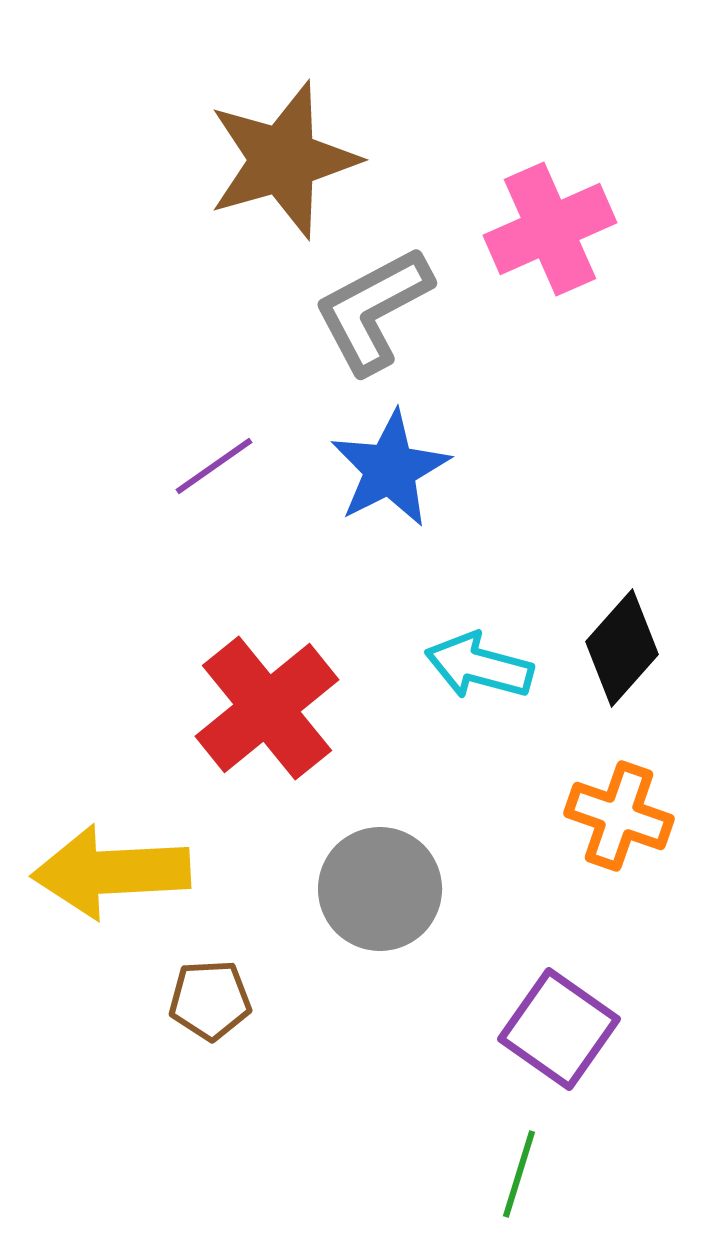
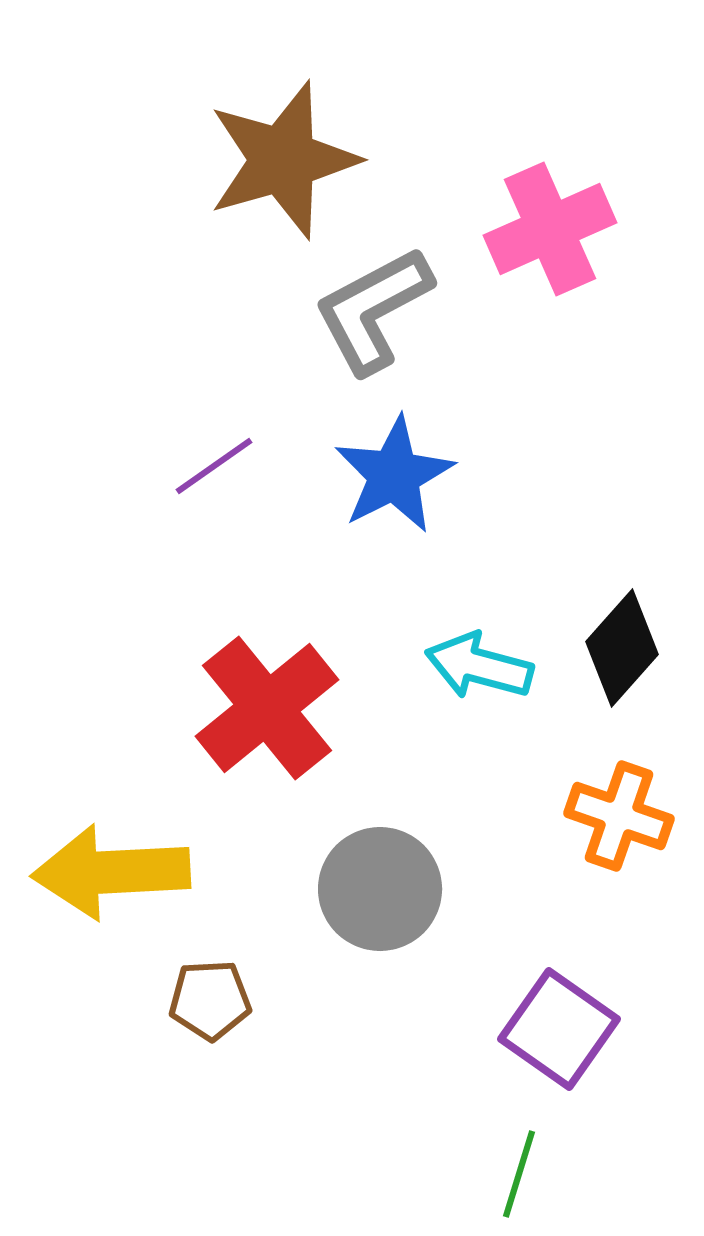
blue star: moved 4 px right, 6 px down
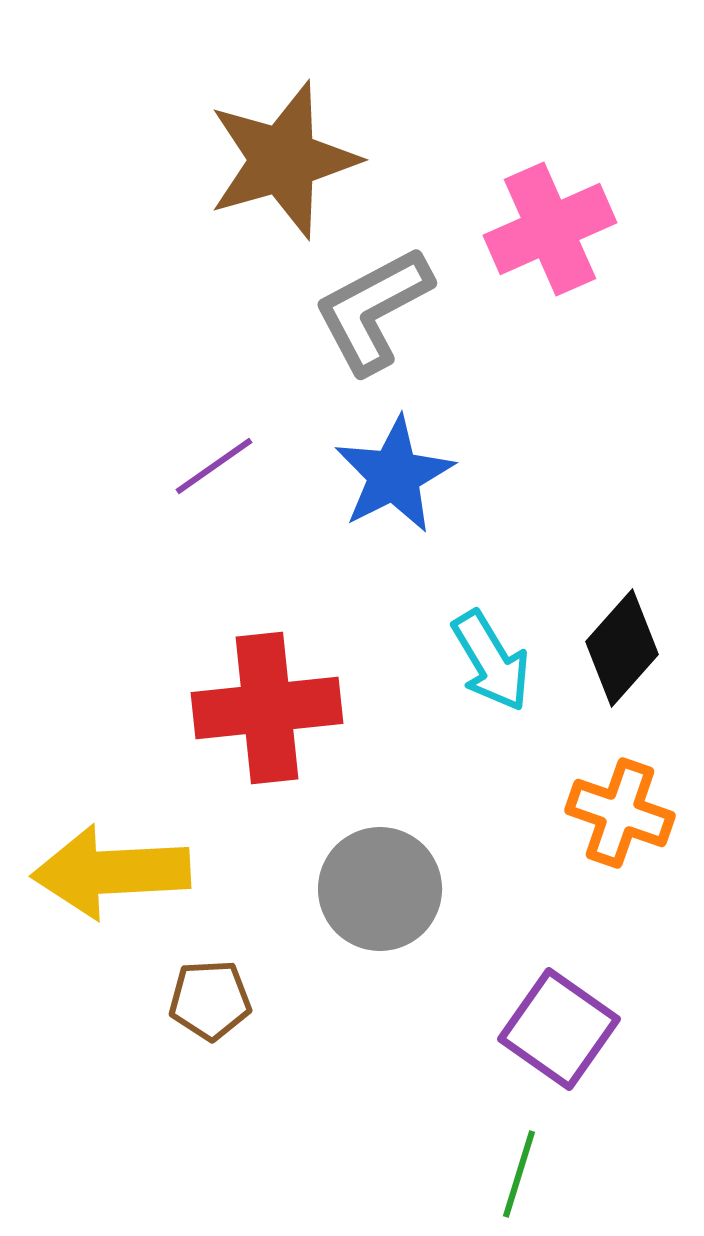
cyan arrow: moved 12 px right, 5 px up; rotated 136 degrees counterclockwise
red cross: rotated 33 degrees clockwise
orange cross: moved 1 px right, 3 px up
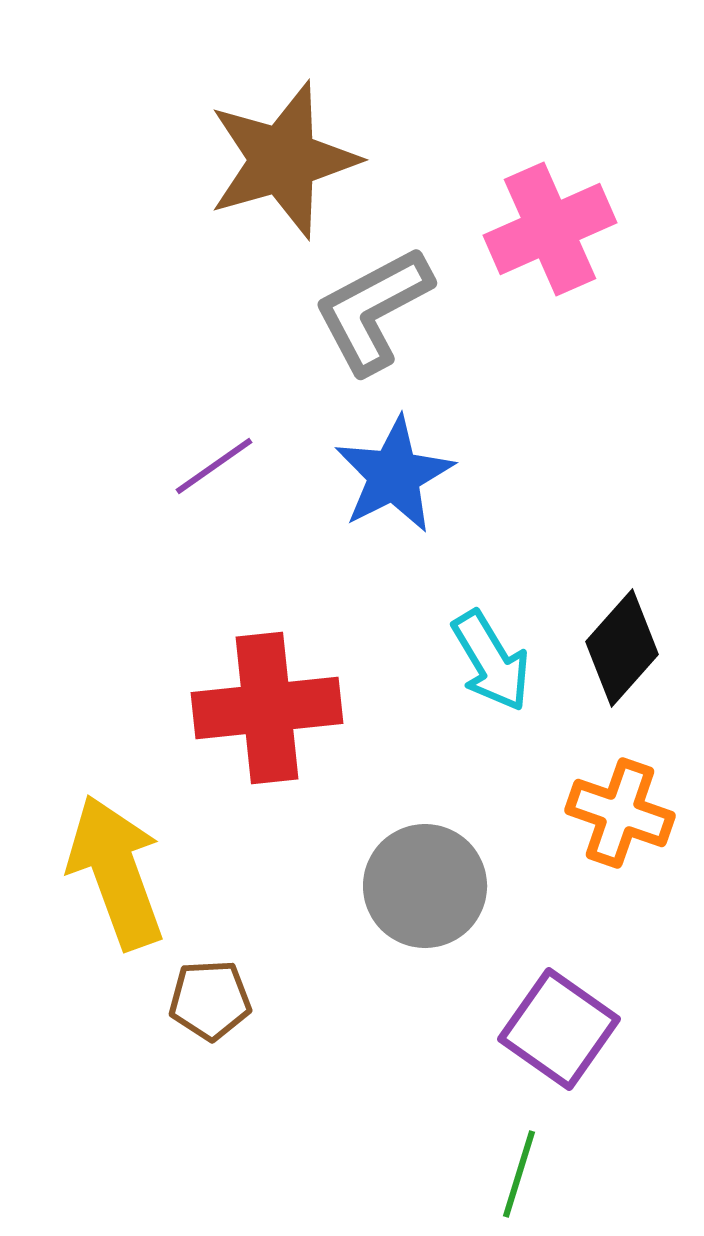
yellow arrow: moved 5 px right; rotated 73 degrees clockwise
gray circle: moved 45 px right, 3 px up
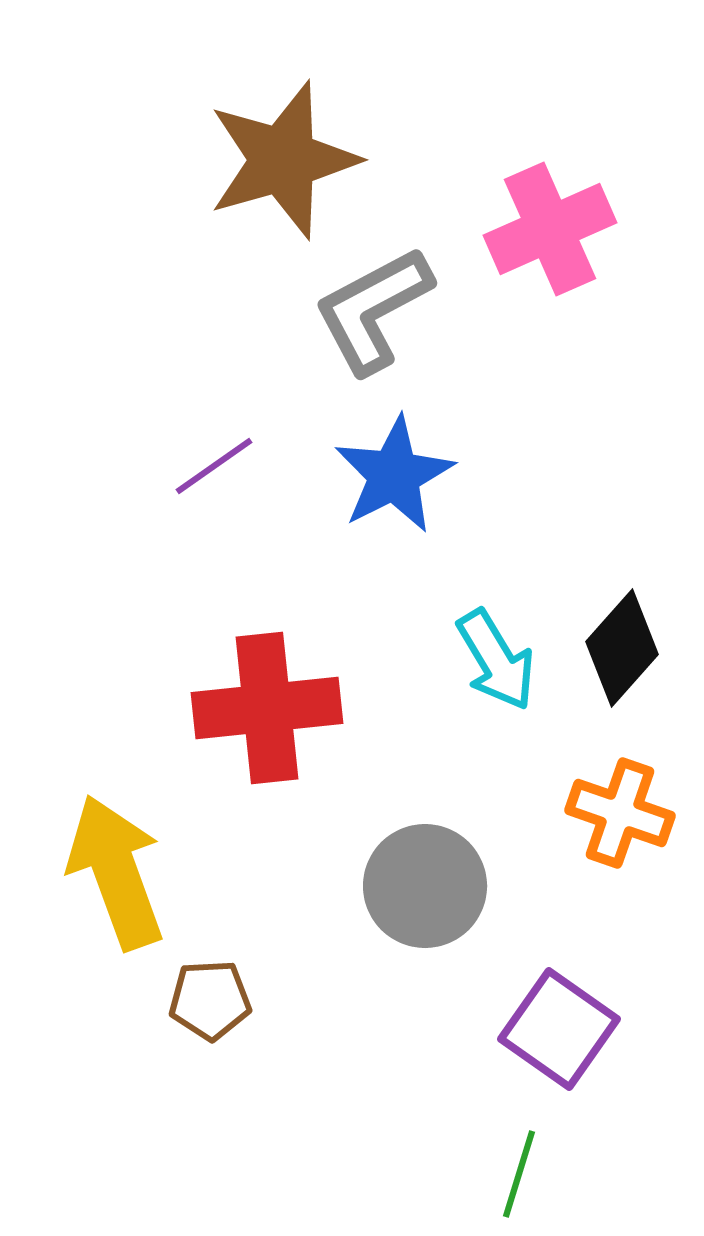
cyan arrow: moved 5 px right, 1 px up
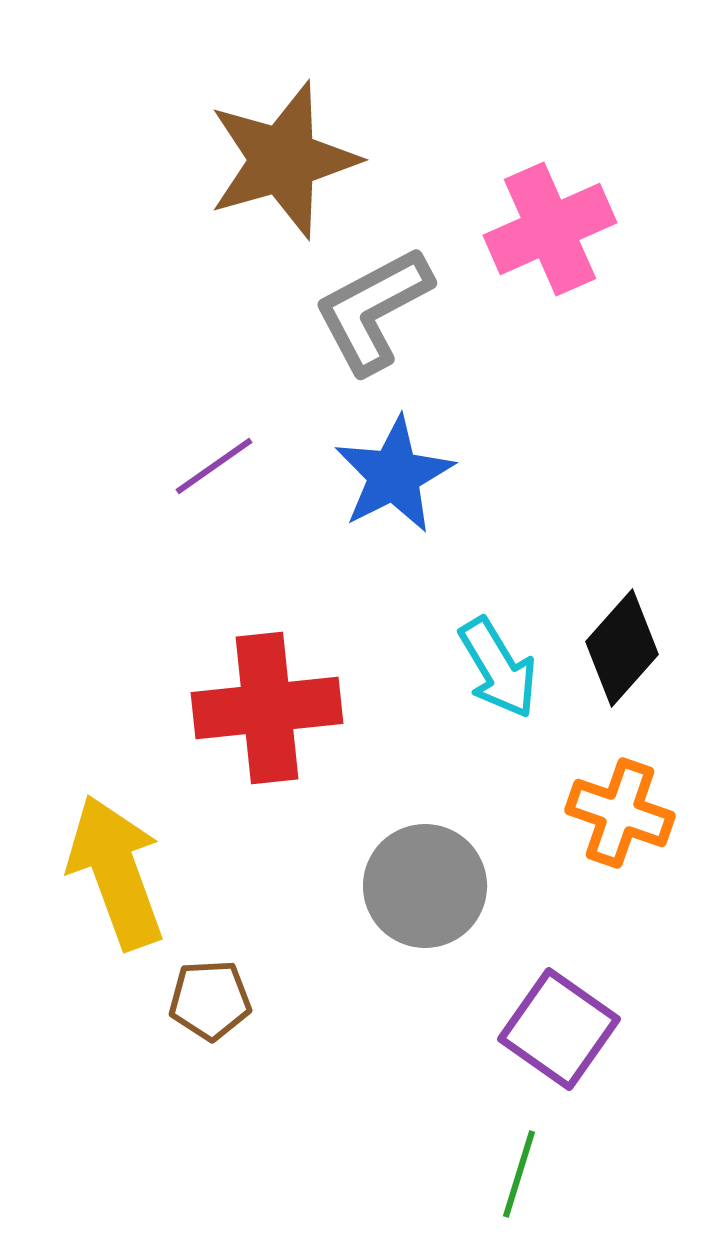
cyan arrow: moved 2 px right, 8 px down
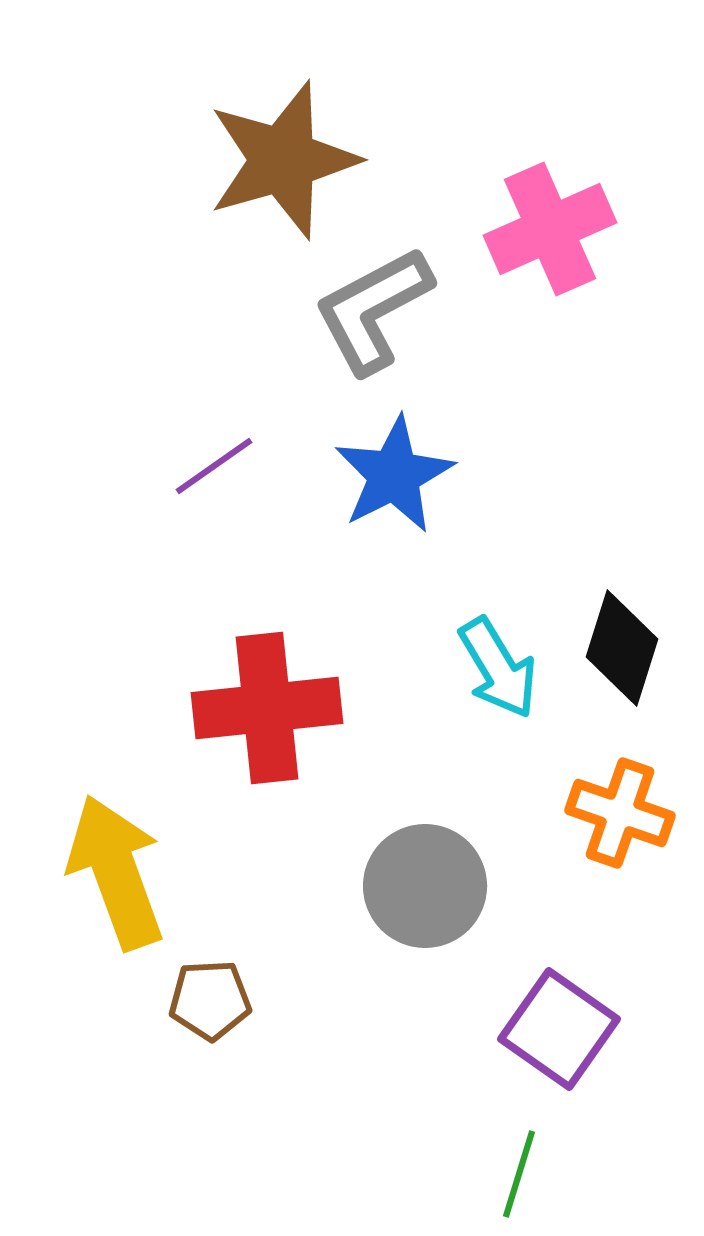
black diamond: rotated 24 degrees counterclockwise
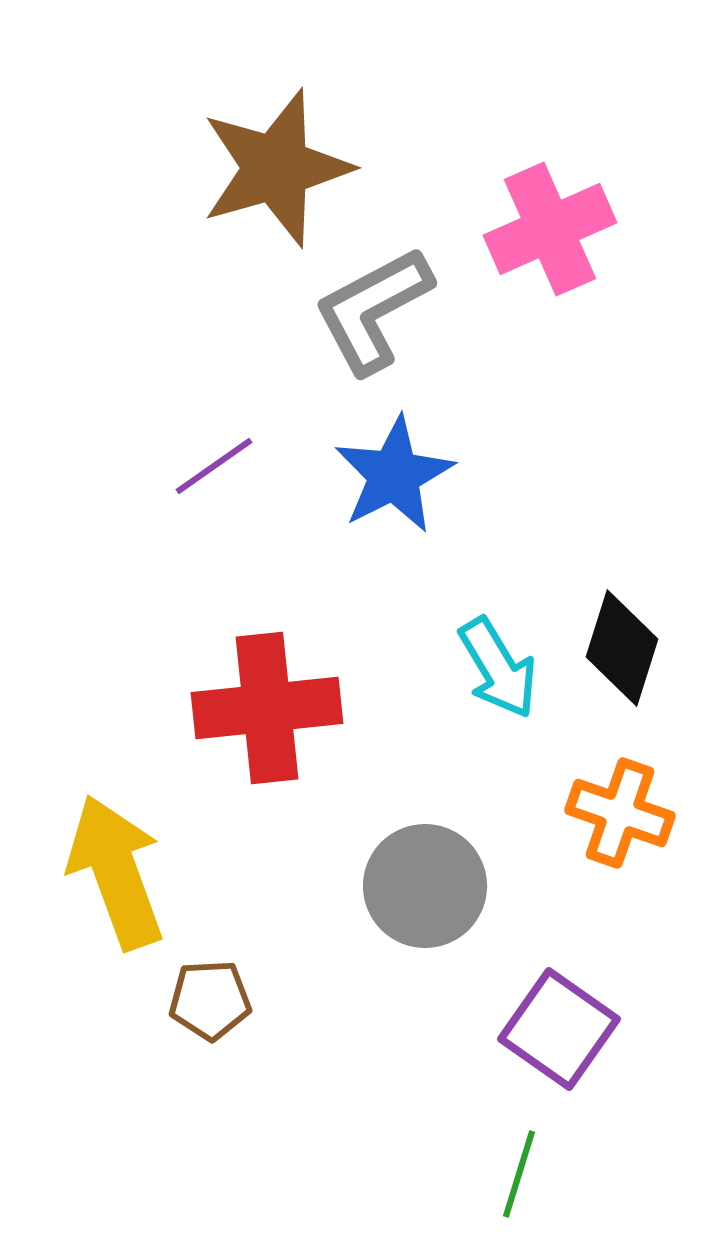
brown star: moved 7 px left, 8 px down
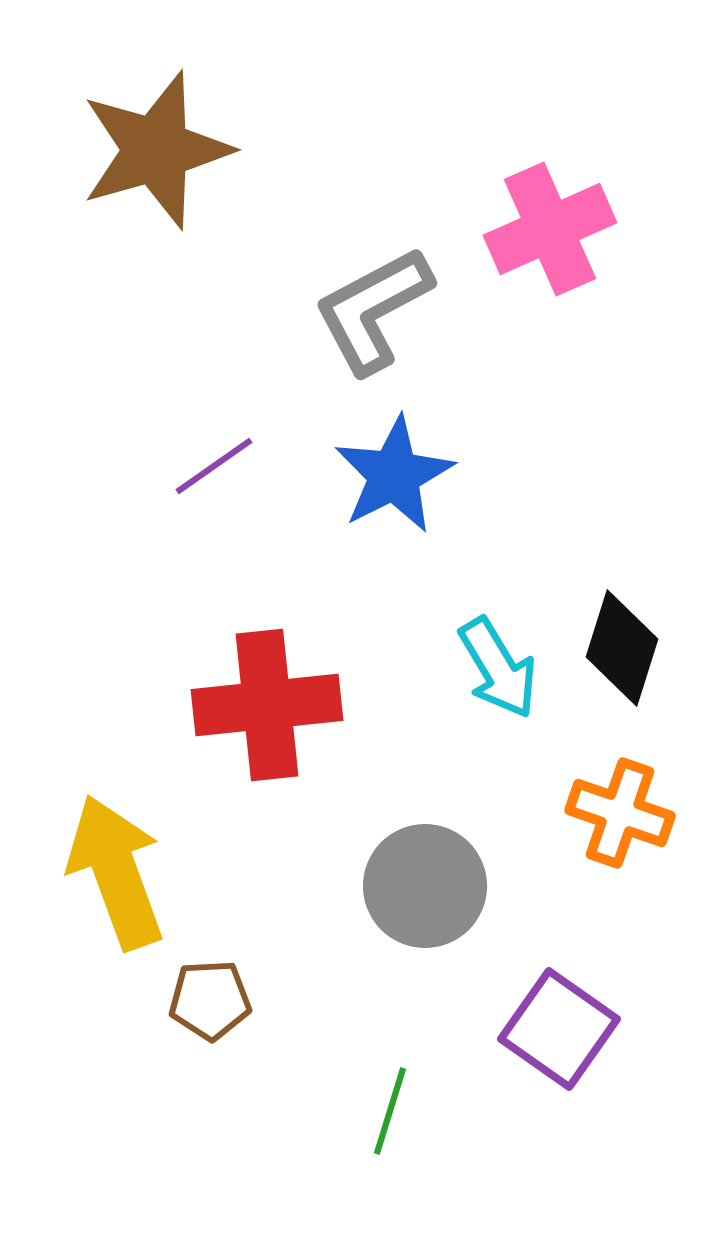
brown star: moved 120 px left, 18 px up
red cross: moved 3 px up
green line: moved 129 px left, 63 px up
